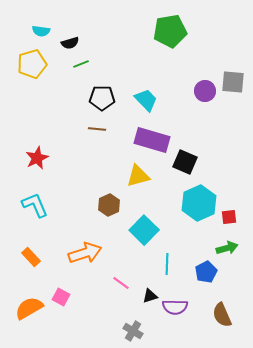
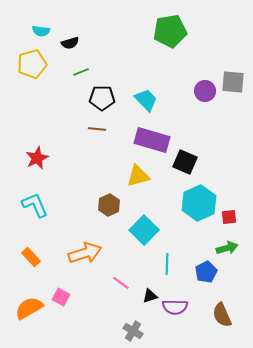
green line: moved 8 px down
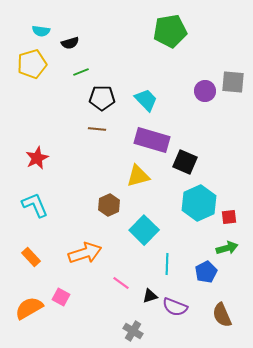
purple semicircle: rotated 20 degrees clockwise
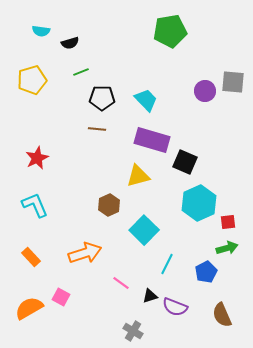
yellow pentagon: moved 16 px down
red square: moved 1 px left, 5 px down
cyan line: rotated 25 degrees clockwise
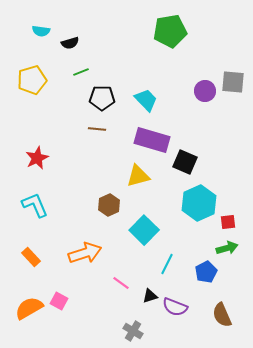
pink square: moved 2 px left, 4 px down
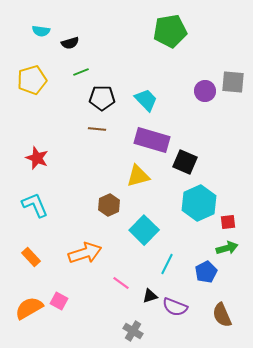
red star: rotated 25 degrees counterclockwise
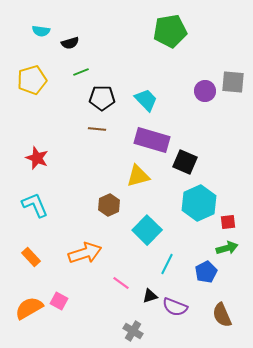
cyan square: moved 3 px right
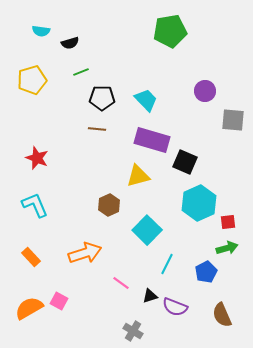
gray square: moved 38 px down
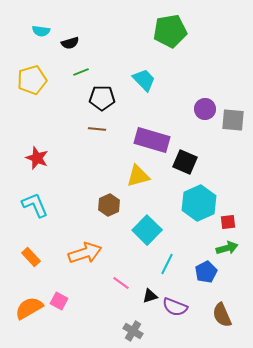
purple circle: moved 18 px down
cyan trapezoid: moved 2 px left, 20 px up
